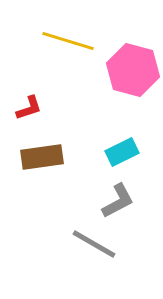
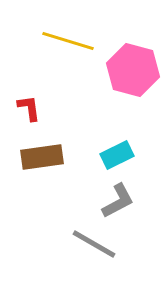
red L-shape: rotated 80 degrees counterclockwise
cyan rectangle: moved 5 px left, 3 px down
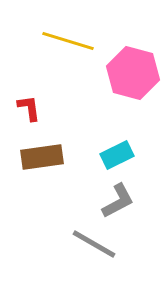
pink hexagon: moved 3 px down
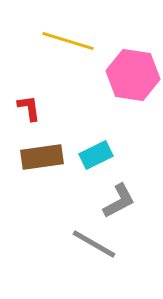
pink hexagon: moved 2 px down; rotated 6 degrees counterclockwise
cyan rectangle: moved 21 px left
gray L-shape: moved 1 px right
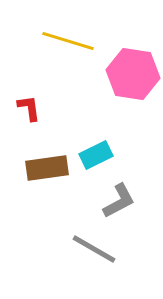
pink hexagon: moved 1 px up
brown rectangle: moved 5 px right, 11 px down
gray line: moved 5 px down
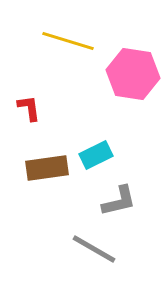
gray L-shape: rotated 15 degrees clockwise
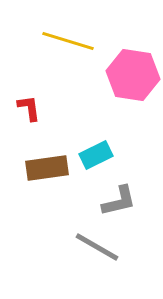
pink hexagon: moved 1 px down
gray line: moved 3 px right, 2 px up
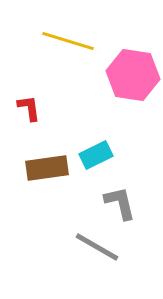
gray L-shape: moved 1 px right, 2 px down; rotated 90 degrees counterclockwise
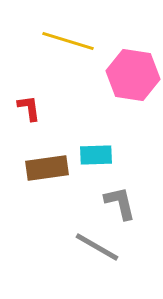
cyan rectangle: rotated 24 degrees clockwise
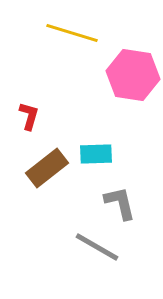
yellow line: moved 4 px right, 8 px up
red L-shape: moved 8 px down; rotated 24 degrees clockwise
cyan rectangle: moved 1 px up
brown rectangle: rotated 30 degrees counterclockwise
